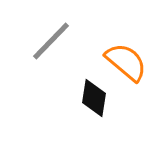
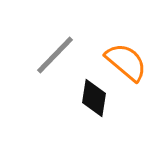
gray line: moved 4 px right, 14 px down
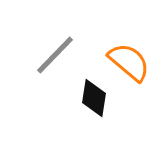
orange semicircle: moved 3 px right
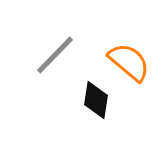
black diamond: moved 2 px right, 2 px down
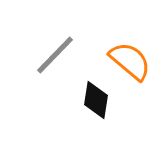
orange semicircle: moved 1 px right, 1 px up
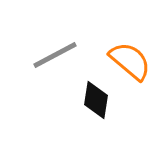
gray line: rotated 18 degrees clockwise
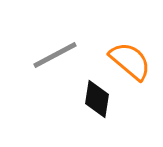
black diamond: moved 1 px right, 1 px up
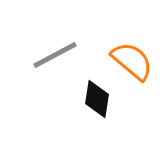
orange semicircle: moved 2 px right
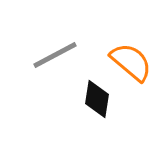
orange semicircle: moved 1 px left, 1 px down
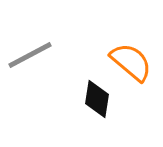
gray line: moved 25 px left
